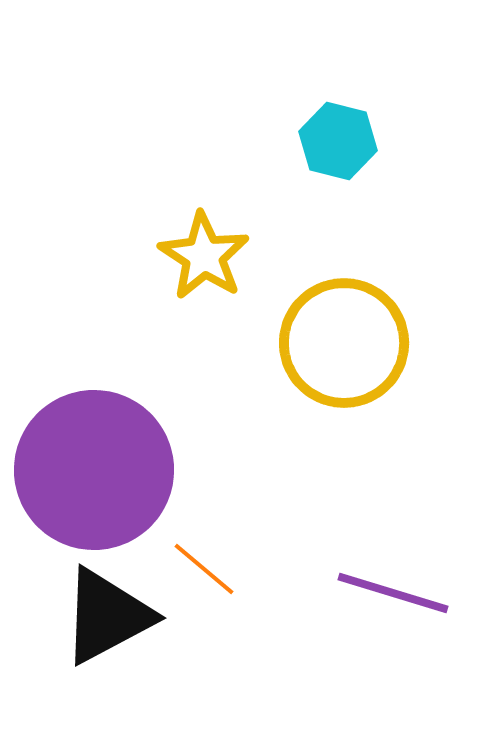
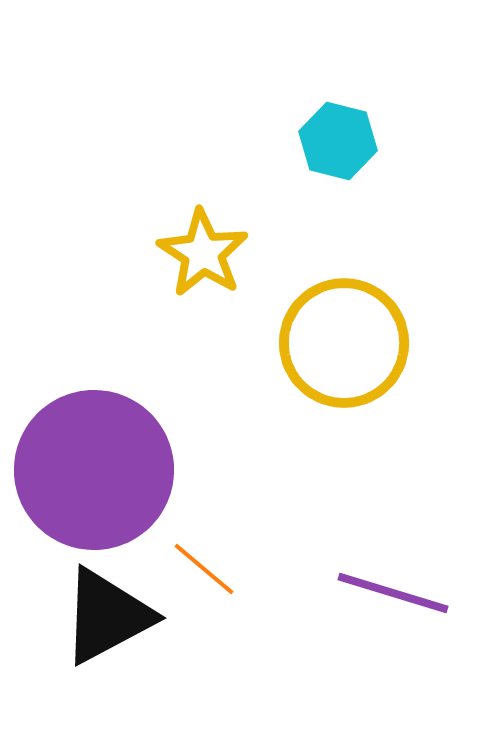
yellow star: moved 1 px left, 3 px up
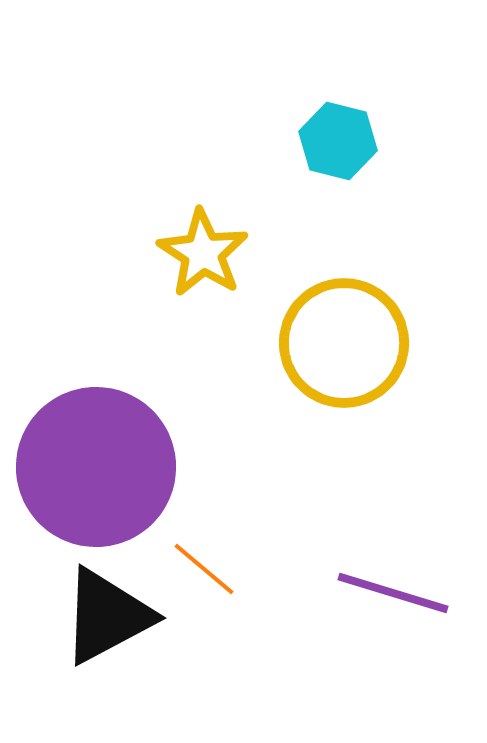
purple circle: moved 2 px right, 3 px up
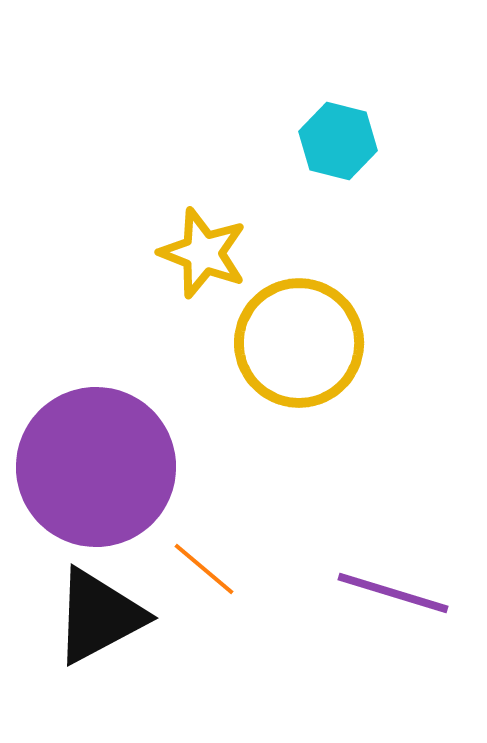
yellow star: rotated 12 degrees counterclockwise
yellow circle: moved 45 px left
black triangle: moved 8 px left
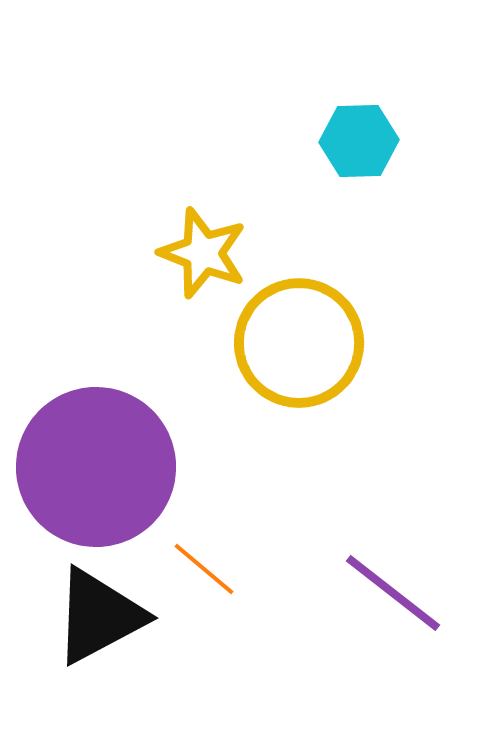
cyan hexagon: moved 21 px right; rotated 16 degrees counterclockwise
purple line: rotated 21 degrees clockwise
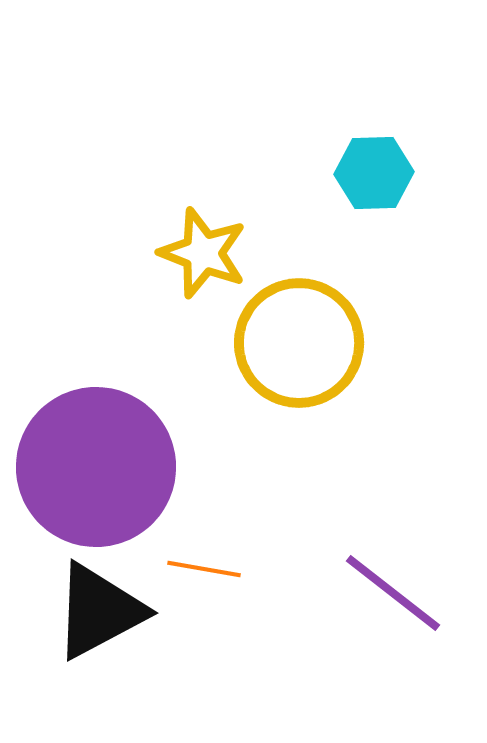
cyan hexagon: moved 15 px right, 32 px down
orange line: rotated 30 degrees counterclockwise
black triangle: moved 5 px up
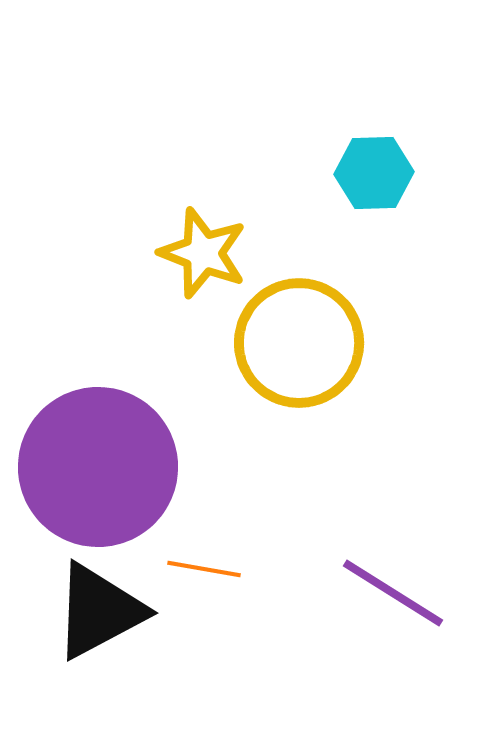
purple circle: moved 2 px right
purple line: rotated 6 degrees counterclockwise
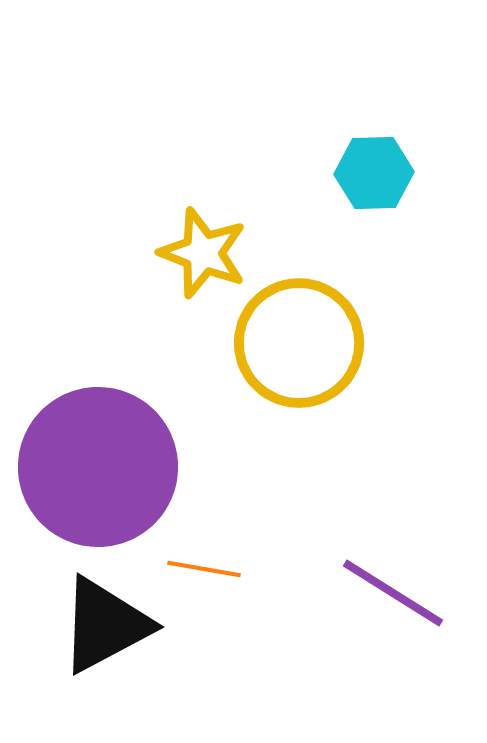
black triangle: moved 6 px right, 14 px down
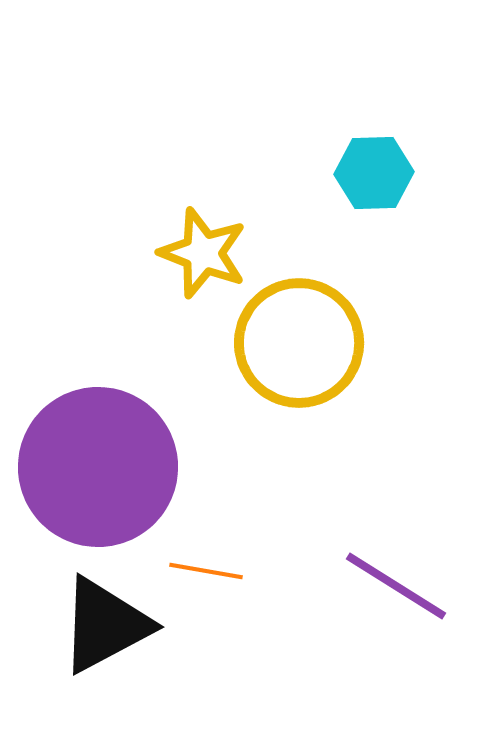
orange line: moved 2 px right, 2 px down
purple line: moved 3 px right, 7 px up
